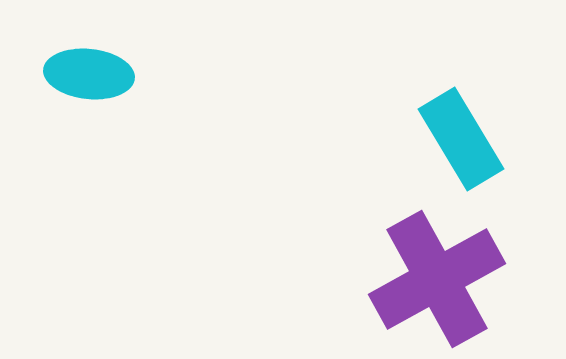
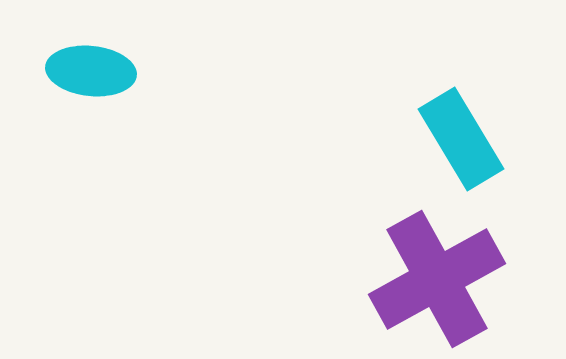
cyan ellipse: moved 2 px right, 3 px up
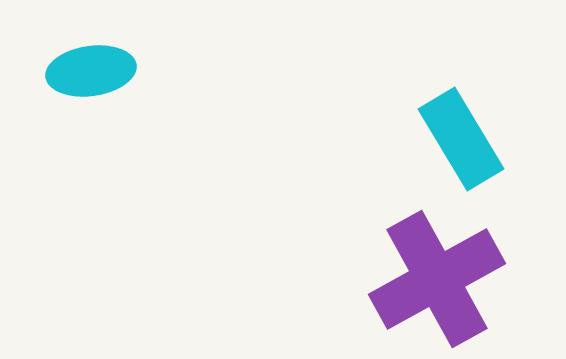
cyan ellipse: rotated 14 degrees counterclockwise
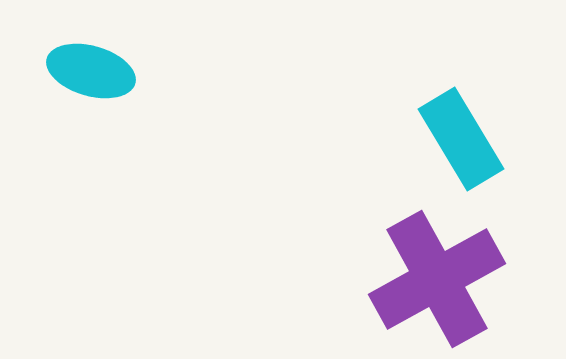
cyan ellipse: rotated 24 degrees clockwise
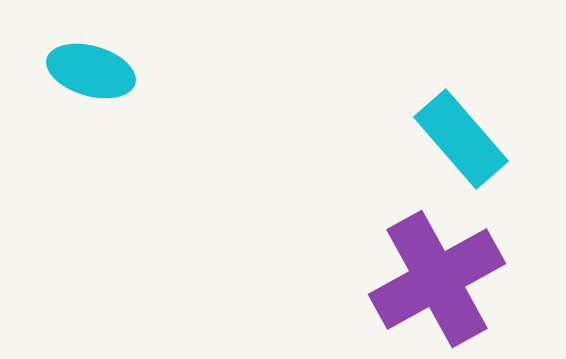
cyan rectangle: rotated 10 degrees counterclockwise
